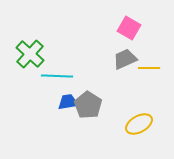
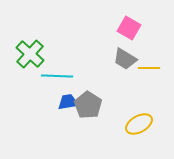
gray trapezoid: rotated 125 degrees counterclockwise
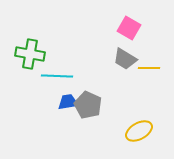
green cross: rotated 32 degrees counterclockwise
gray pentagon: rotated 8 degrees counterclockwise
yellow ellipse: moved 7 px down
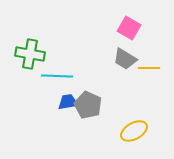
yellow ellipse: moved 5 px left
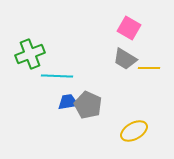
green cross: rotated 32 degrees counterclockwise
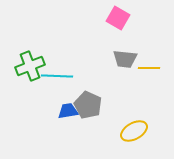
pink square: moved 11 px left, 10 px up
green cross: moved 12 px down
gray trapezoid: rotated 25 degrees counterclockwise
blue trapezoid: moved 9 px down
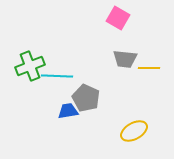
gray pentagon: moved 2 px left, 7 px up
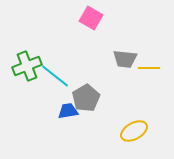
pink square: moved 27 px left
green cross: moved 3 px left
cyan line: moved 2 px left; rotated 36 degrees clockwise
gray pentagon: rotated 16 degrees clockwise
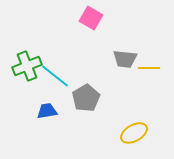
blue trapezoid: moved 21 px left
yellow ellipse: moved 2 px down
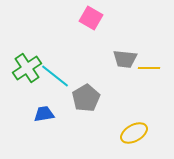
green cross: moved 2 px down; rotated 12 degrees counterclockwise
blue trapezoid: moved 3 px left, 3 px down
